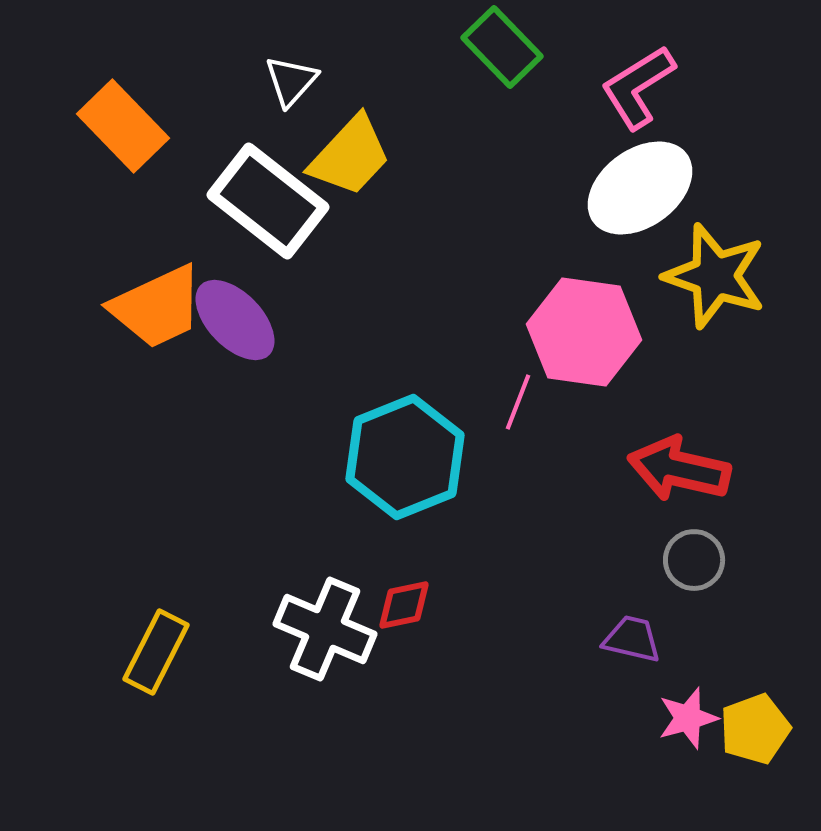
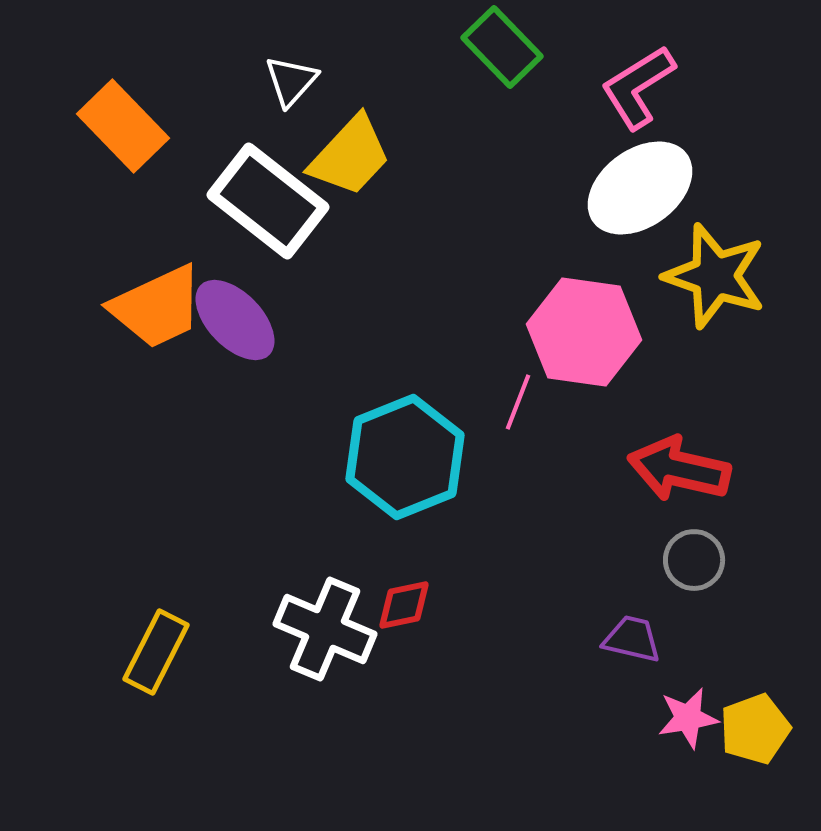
pink star: rotated 6 degrees clockwise
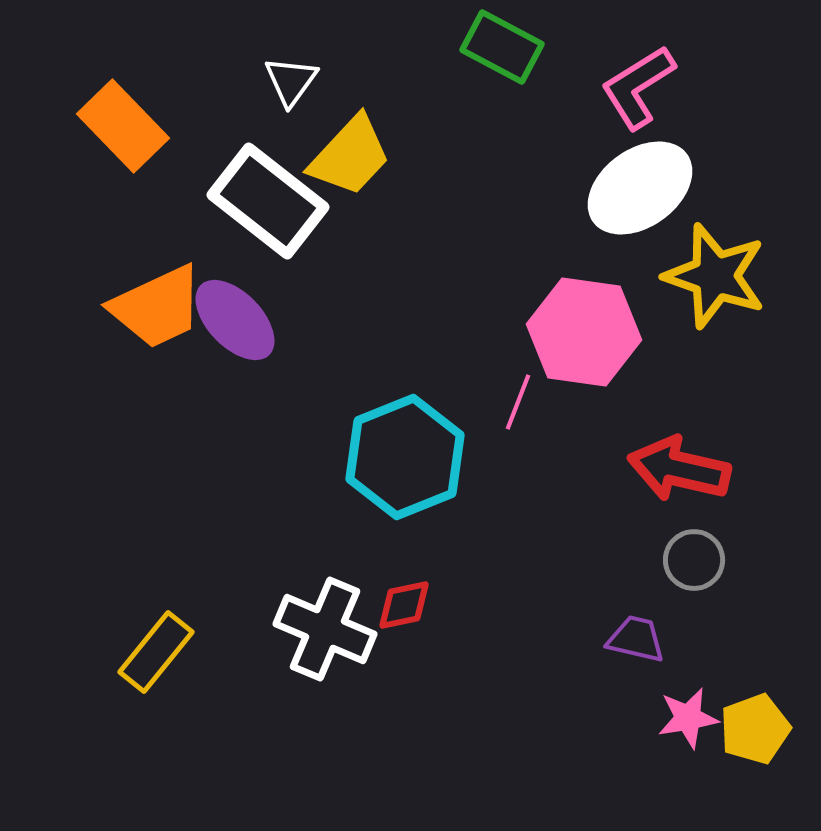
green rectangle: rotated 18 degrees counterclockwise
white triangle: rotated 6 degrees counterclockwise
purple trapezoid: moved 4 px right
yellow rectangle: rotated 12 degrees clockwise
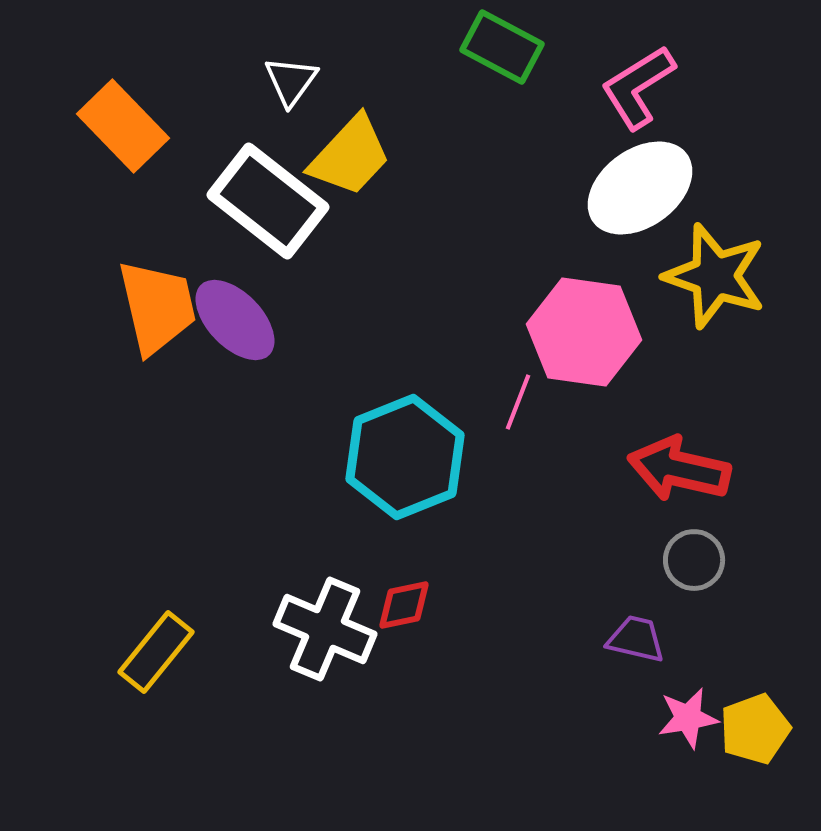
orange trapezoid: rotated 78 degrees counterclockwise
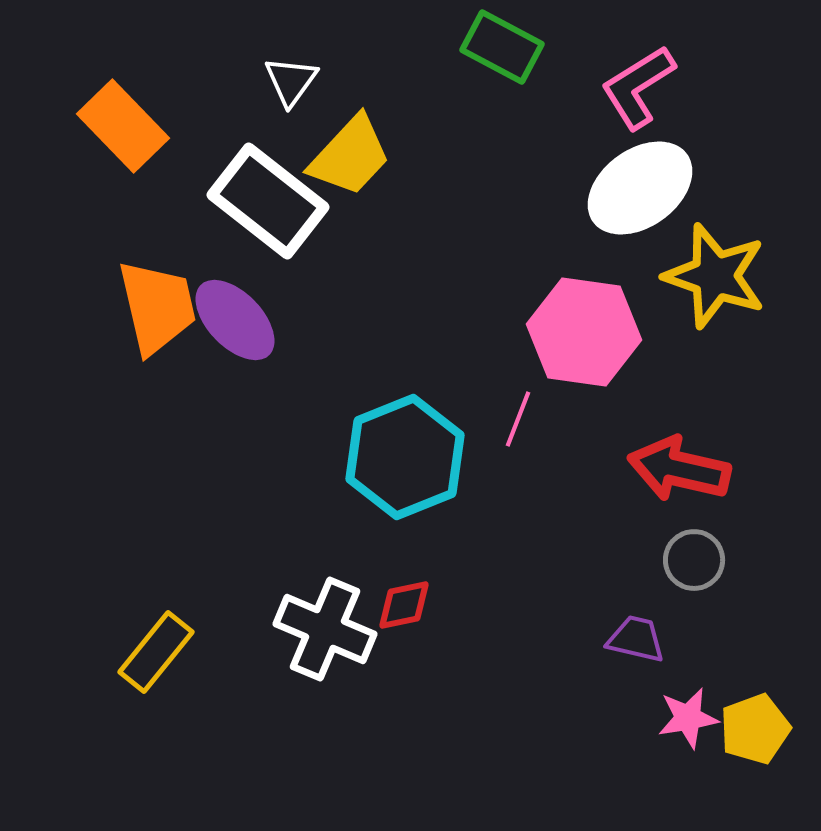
pink line: moved 17 px down
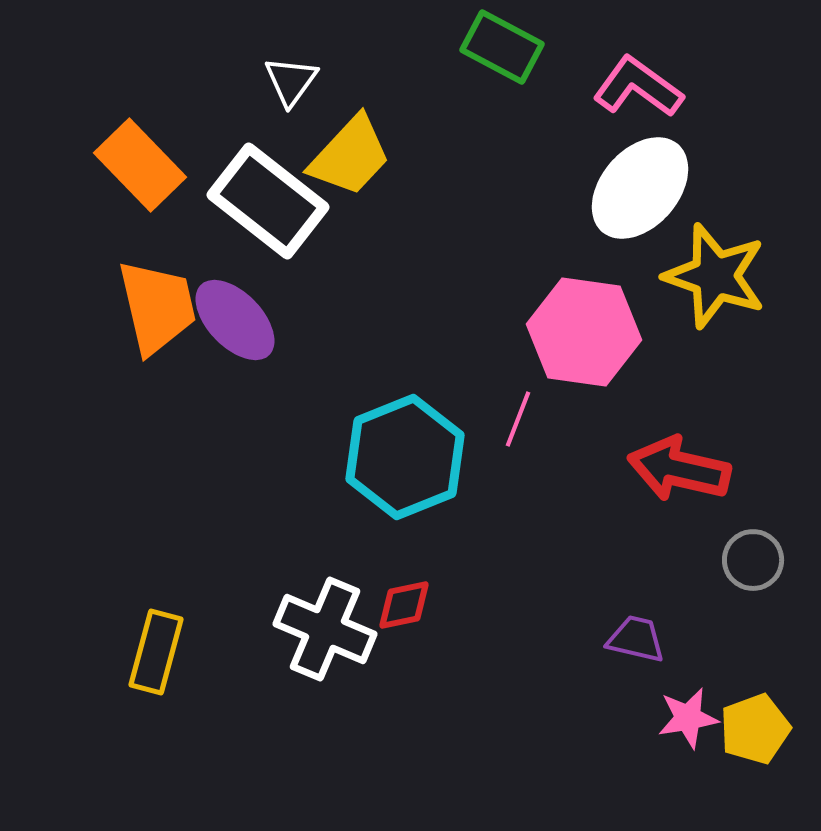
pink L-shape: rotated 68 degrees clockwise
orange rectangle: moved 17 px right, 39 px down
white ellipse: rotated 13 degrees counterclockwise
gray circle: moved 59 px right
yellow rectangle: rotated 24 degrees counterclockwise
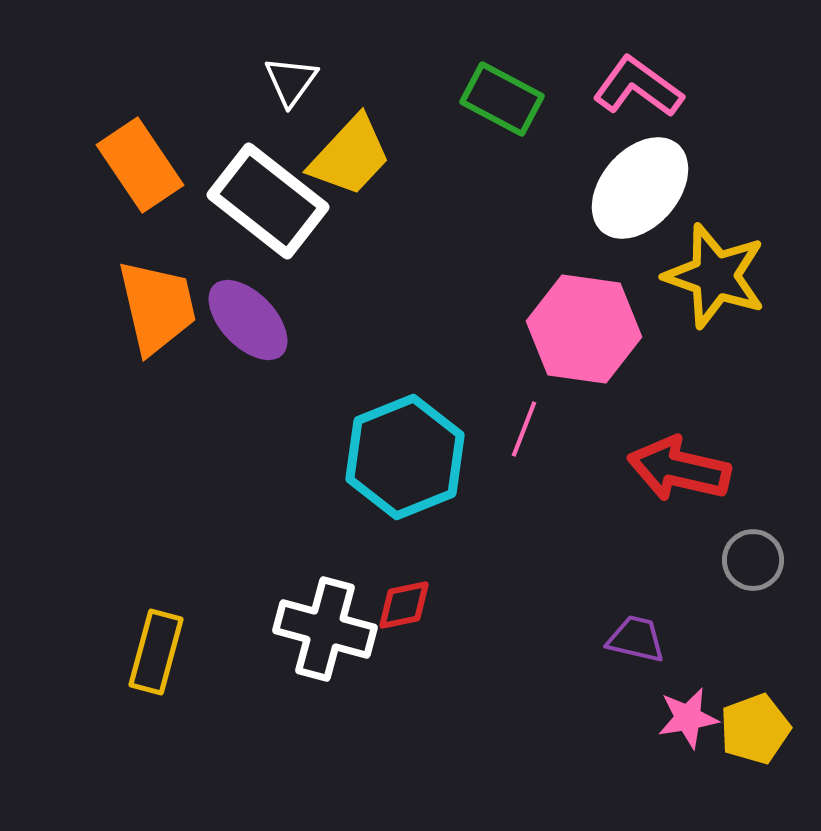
green rectangle: moved 52 px down
orange rectangle: rotated 10 degrees clockwise
purple ellipse: moved 13 px right
pink hexagon: moved 3 px up
pink line: moved 6 px right, 10 px down
white cross: rotated 8 degrees counterclockwise
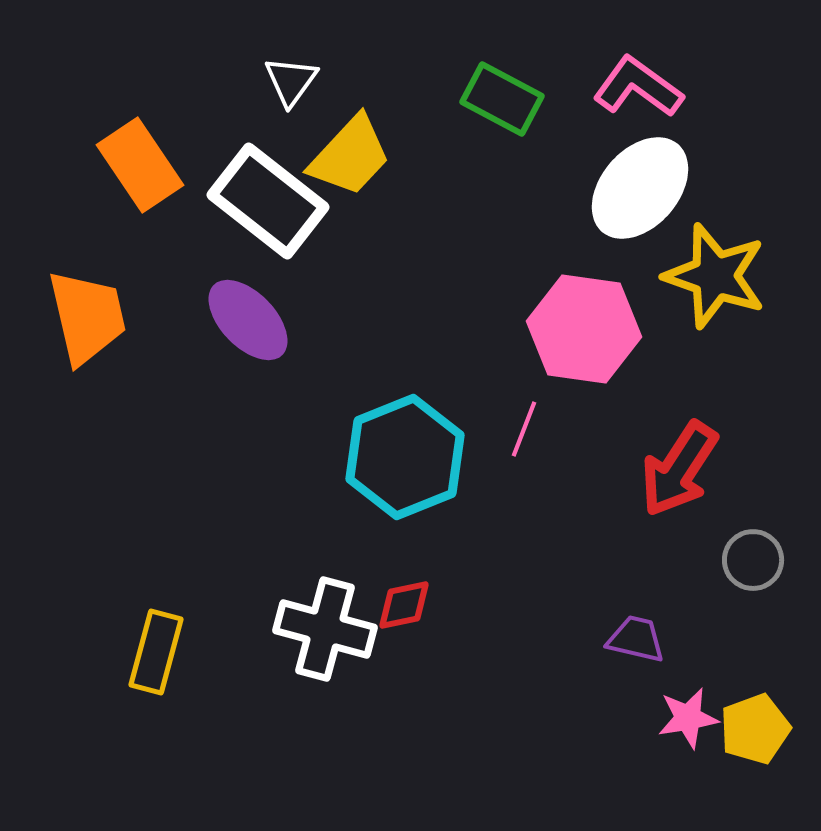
orange trapezoid: moved 70 px left, 10 px down
red arrow: rotated 70 degrees counterclockwise
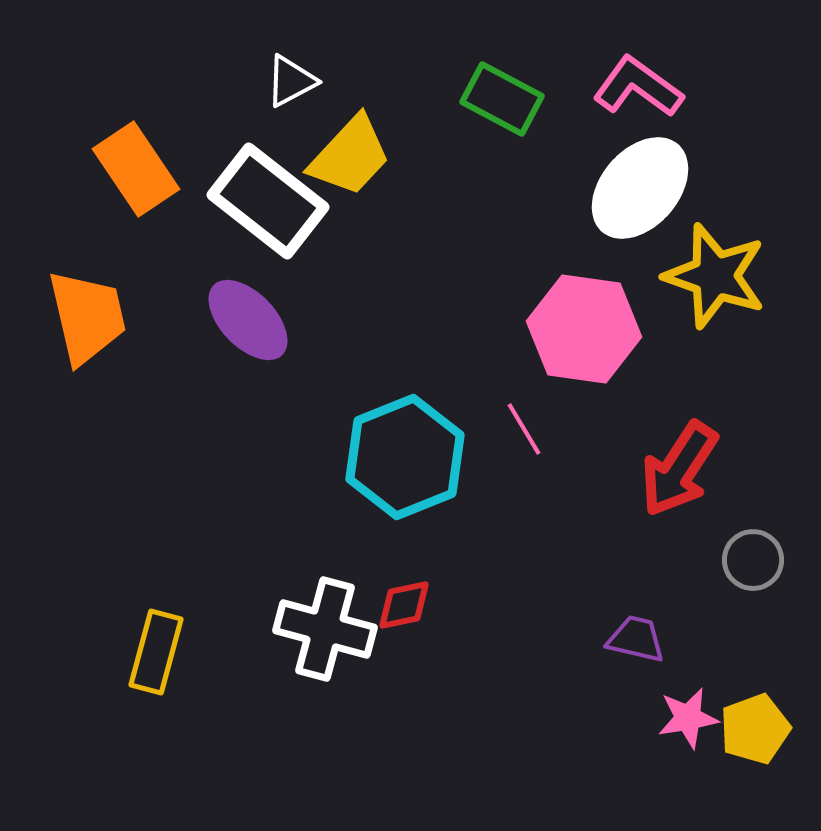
white triangle: rotated 26 degrees clockwise
orange rectangle: moved 4 px left, 4 px down
pink line: rotated 52 degrees counterclockwise
